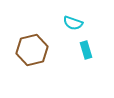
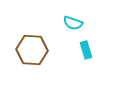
brown hexagon: rotated 16 degrees clockwise
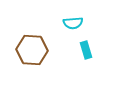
cyan semicircle: rotated 24 degrees counterclockwise
